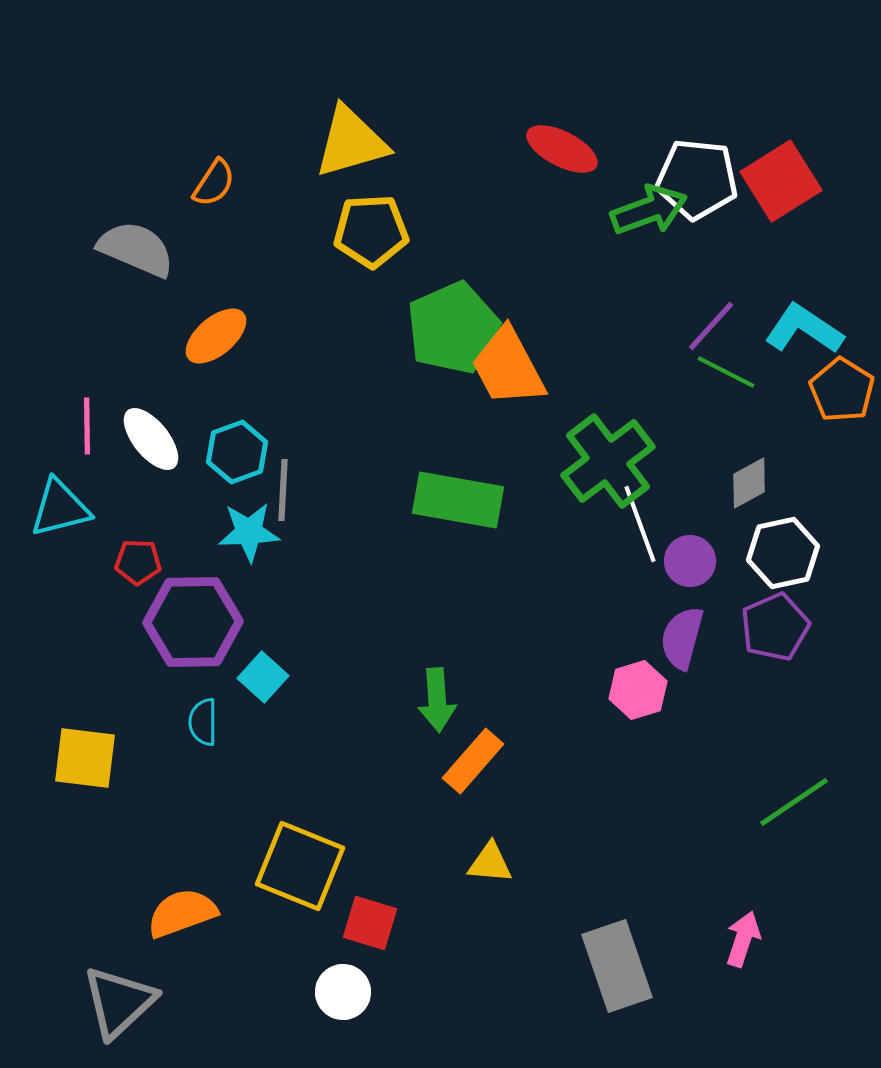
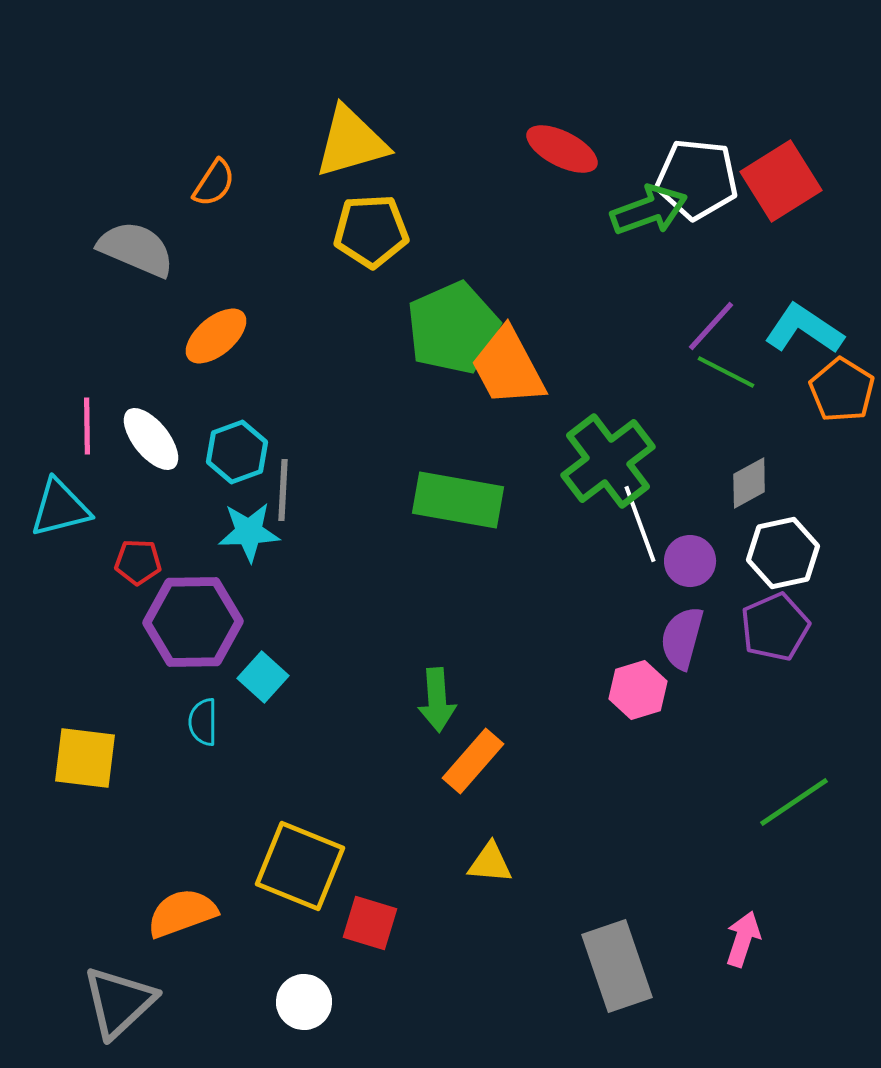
white circle at (343, 992): moved 39 px left, 10 px down
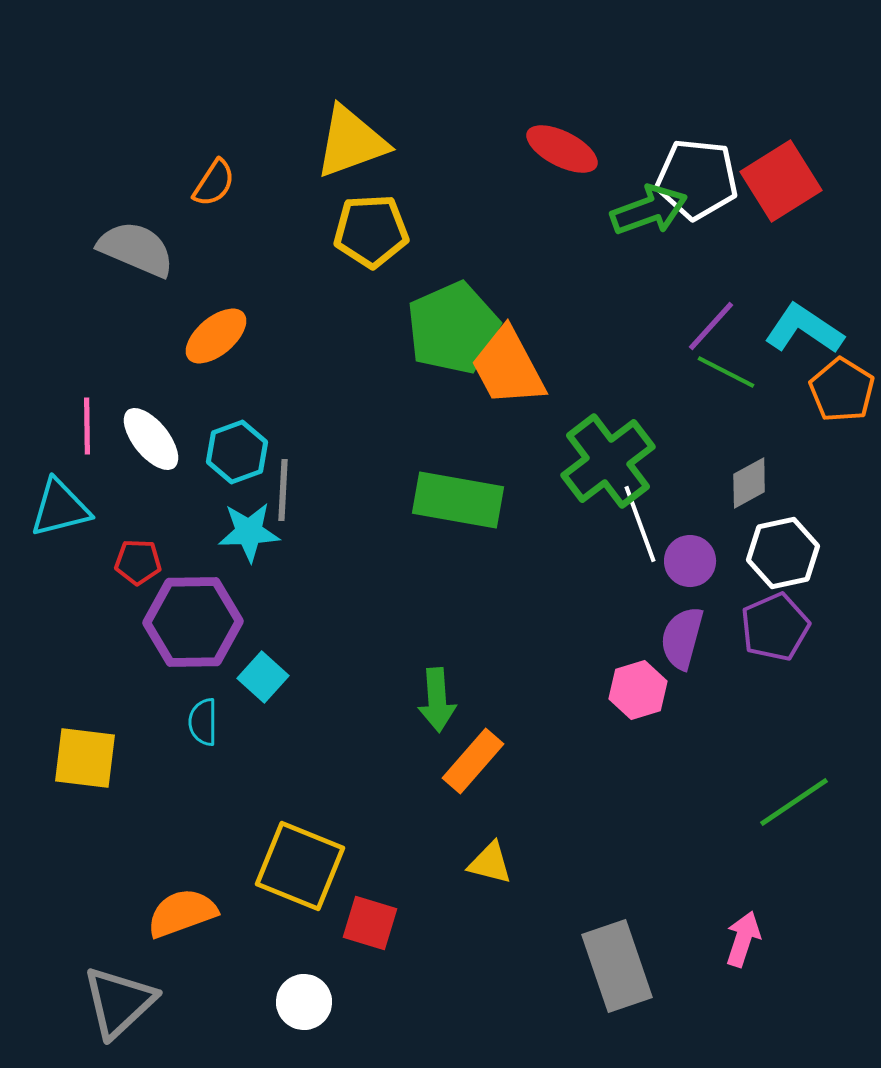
yellow triangle at (351, 142): rotated 4 degrees counterclockwise
yellow triangle at (490, 863): rotated 9 degrees clockwise
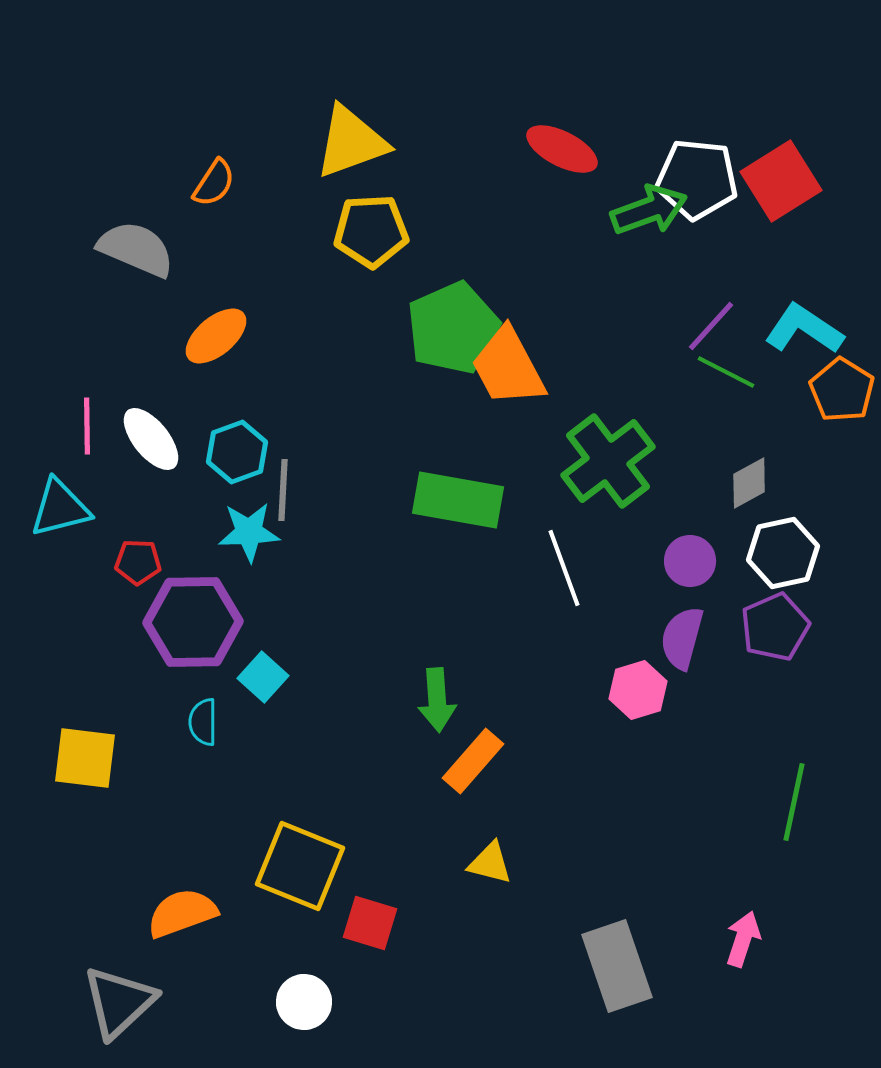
white line at (640, 524): moved 76 px left, 44 px down
green line at (794, 802): rotated 44 degrees counterclockwise
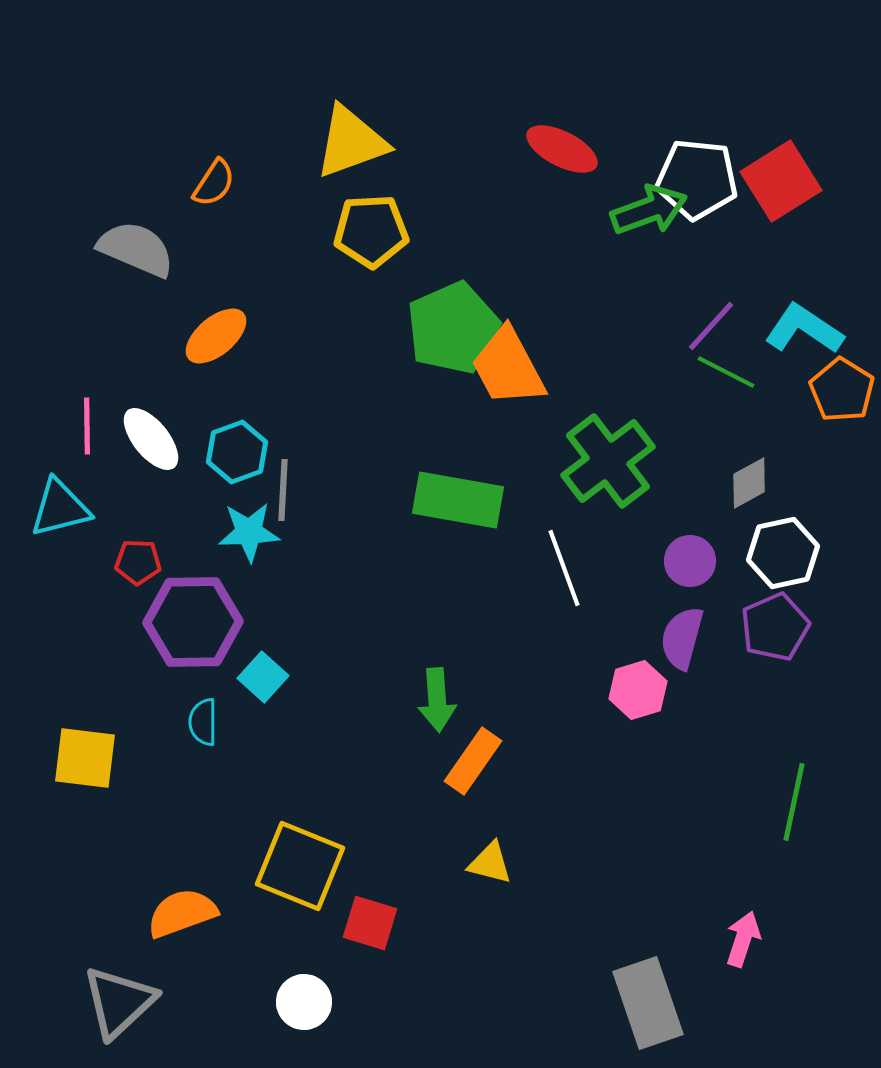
orange rectangle at (473, 761): rotated 6 degrees counterclockwise
gray rectangle at (617, 966): moved 31 px right, 37 px down
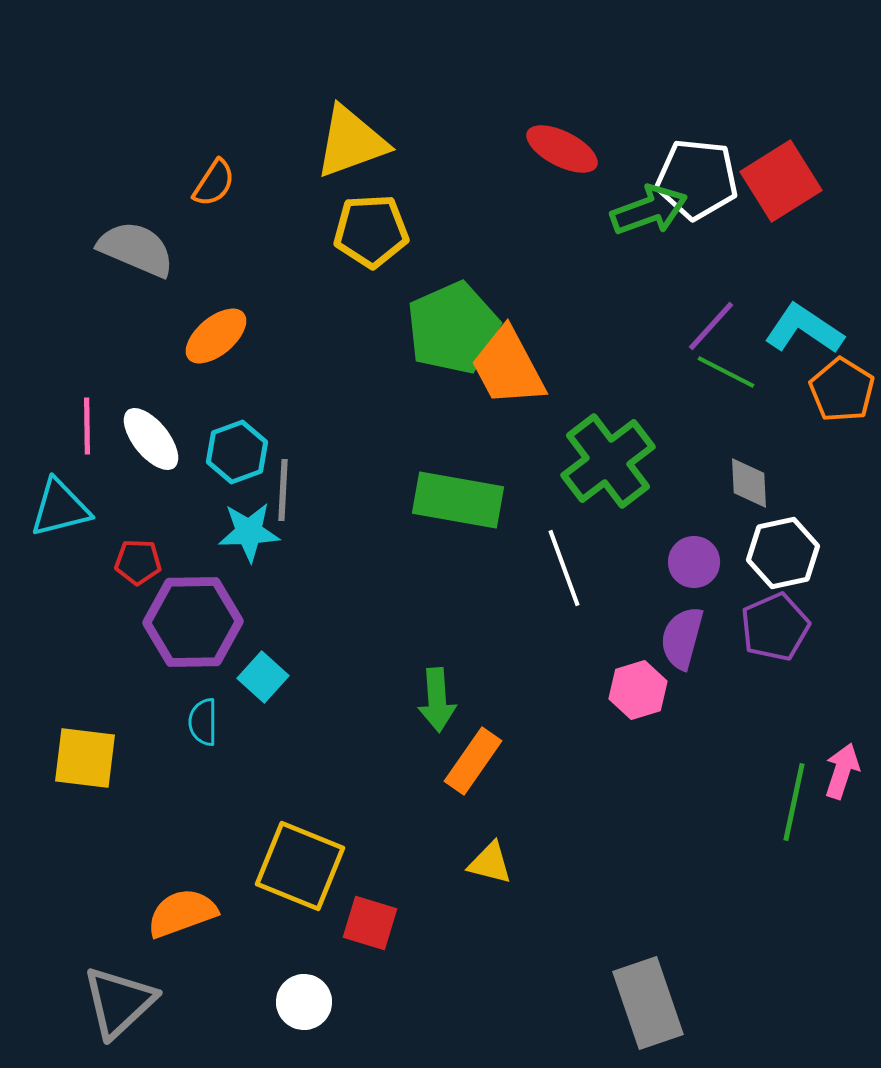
gray diamond at (749, 483): rotated 64 degrees counterclockwise
purple circle at (690, 561): moved 4 px right, 1 px down
pink arrow at (743, 939): moved 99 px right, 168 px up
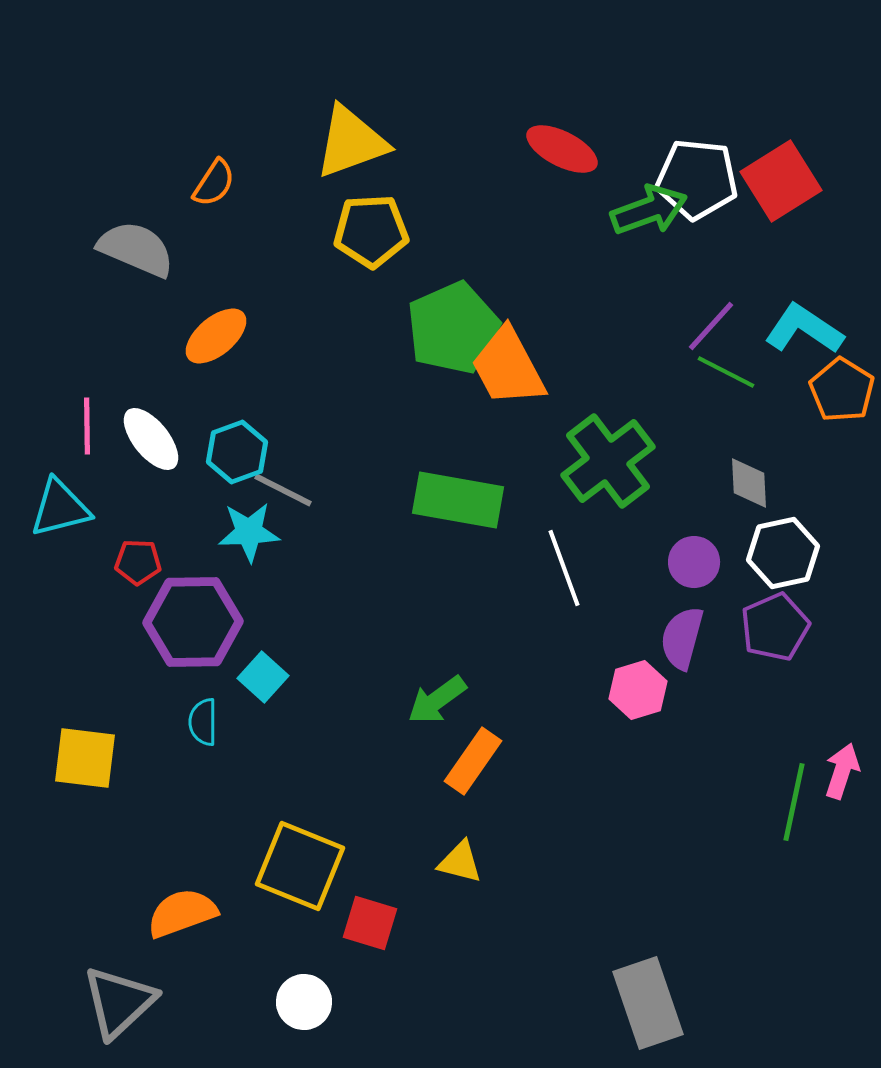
gray line at (283, 490): rotated 66 degrees counterclockwise
green arrow at (437, 700): rotated 58 degrees clockwise
yellow triangle at (490, 863): moved 30 px left, 1 px up
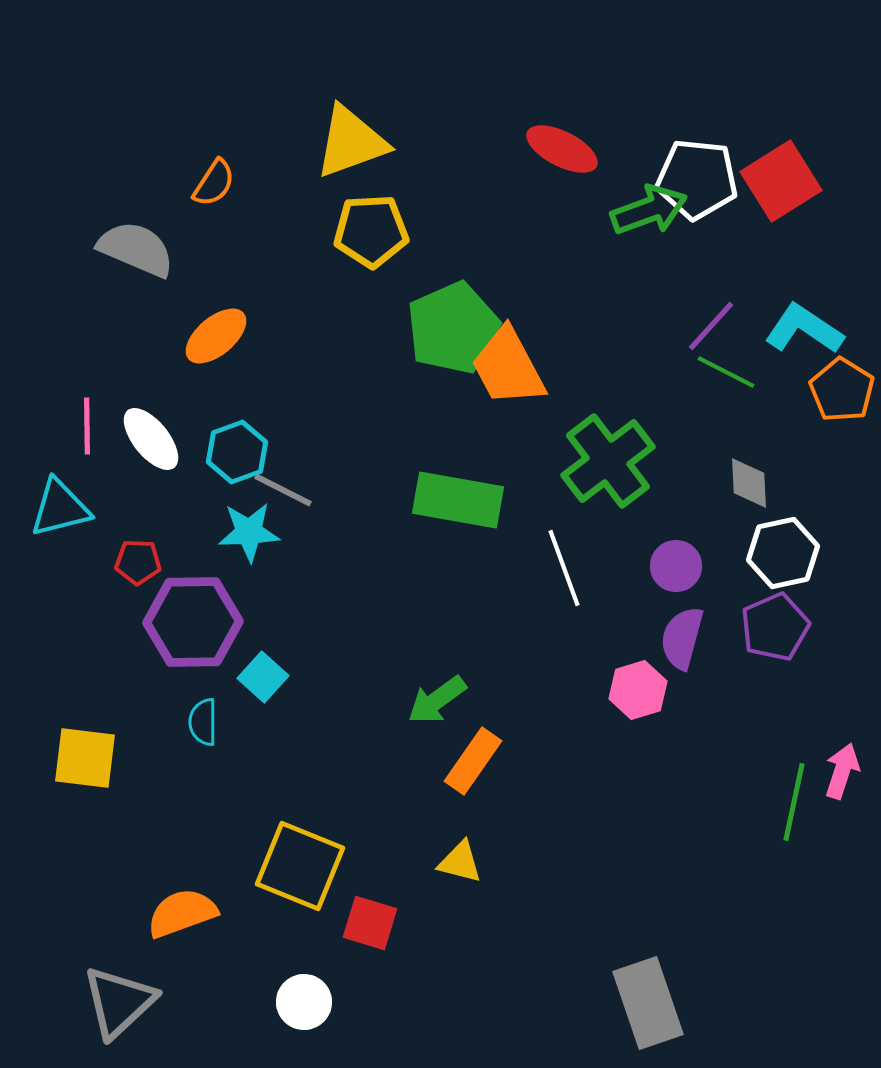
purple circle at (694, 562): moved 18 px left, 4 px down
